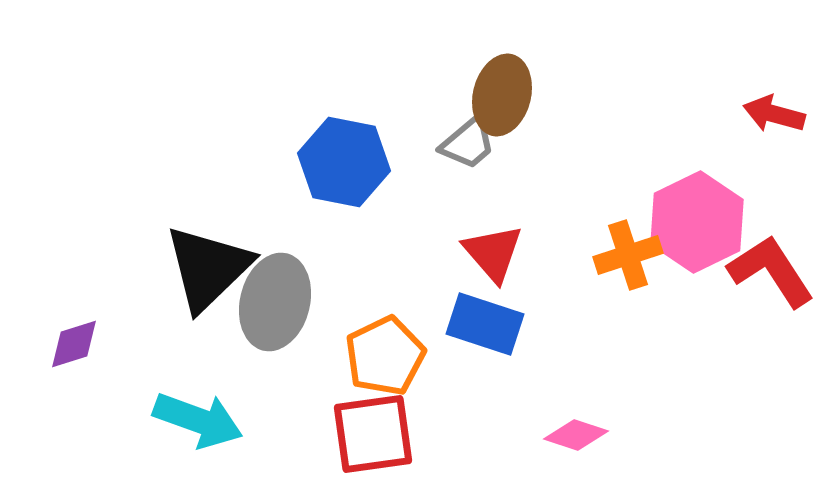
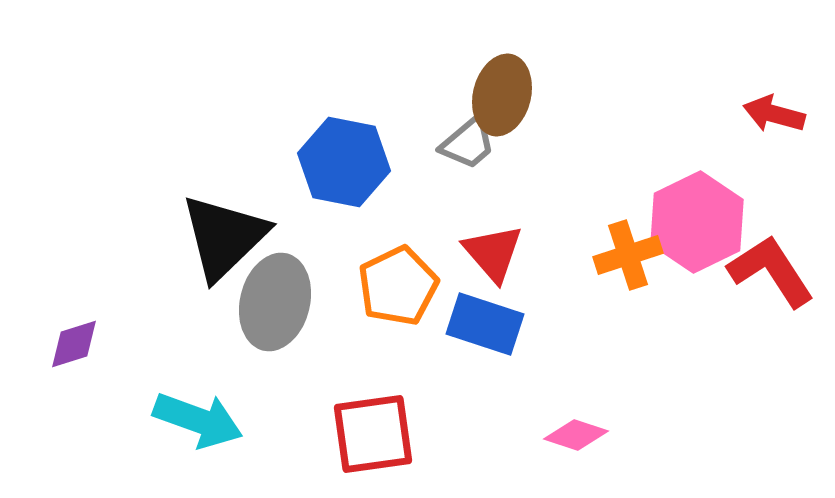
black triangle: moved 16 px right, 31 px up
orange pentagon: moved 13 px right, 70 px up
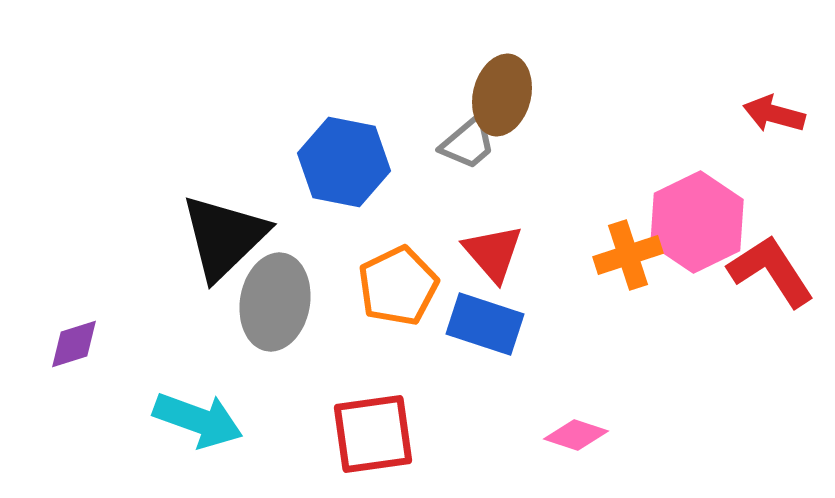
gray ellipse: rotated 4 degrees counterclockwise
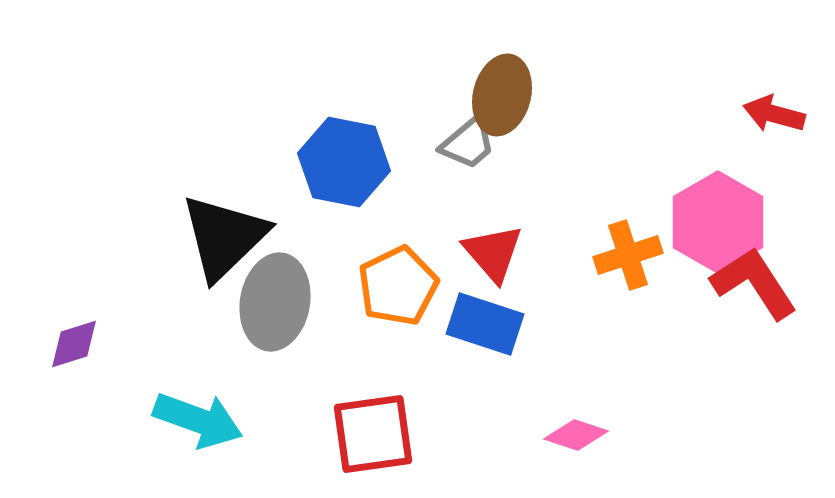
pink hexagon: moved 21 px right; rotated 4 degrees counterclockwise
red L-shape: moved 17 px left, 12 px down
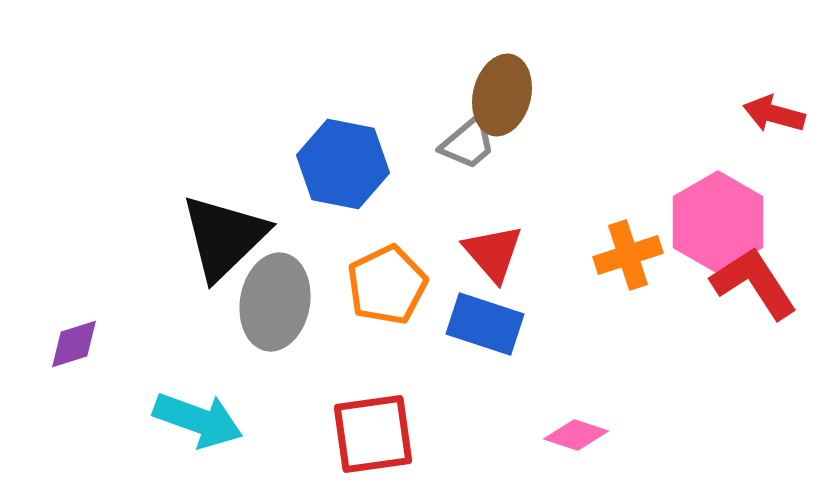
blue hexagon: moved 1 px left, 2 px down
orange pentagon: moved 11 px left, 1 px up
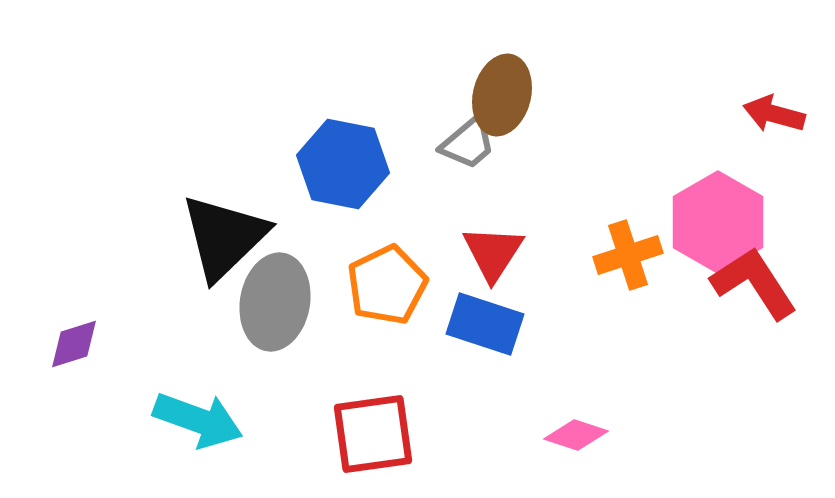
red triangle: rotated 14 degrees clockwise
